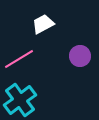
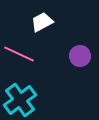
white trapezoid: moved 1 px left, 2 px up
pink line: moved 5 px up; rotated 56 degrees clockwise
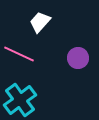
white trapezoid: moved 2 px left; rotated 20 degrees counterclockwise
purple circle: moved 2 px left, 2 px down
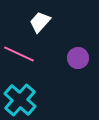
cyan cross: rotated 12 degrees counterclockwise
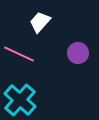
purple circle: moved 5 px up
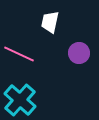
white trapezoid: moved 10 px right; rotated 30 degrees counterclockwise
purple circle: moved 1 px right
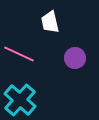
white trapezoid: rotated 25 degrees counterclockwise
purple circle: moved 4 px left, 5 px down
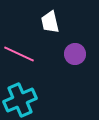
purple circle: moved 4 px up
cyan cross: rotated 24 degrees clockwise
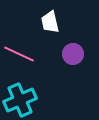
purple circle: moved 2 px left
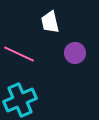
purple circle: moved 2 px right, 1 px up
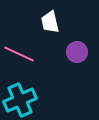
purple circle: moved 2 px right, 1 px up
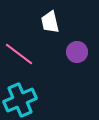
pink line: rotated 12 degrees clockwise
